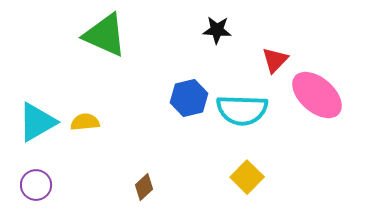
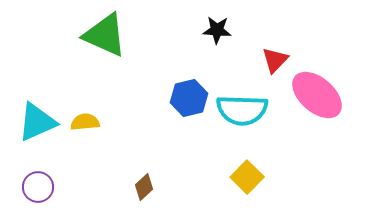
cyan triangle: rotated 6 degrees clockwise
purple circle: moved 2 px right, 2 px down
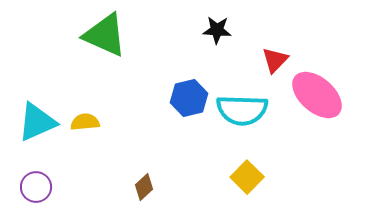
purple circle: moved 2 px left
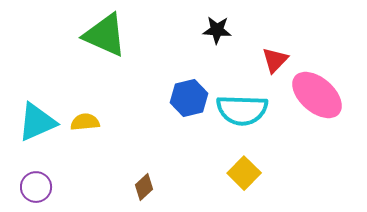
yellow square: moved 3 px left, 4 px up
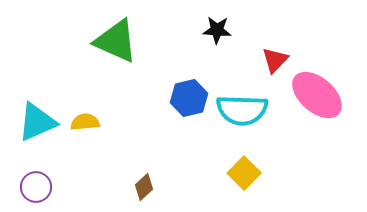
green triangle: moved 11 px right, 6 px down
